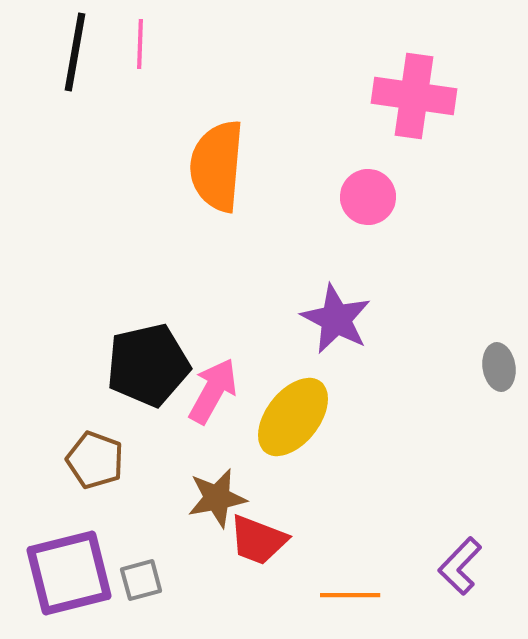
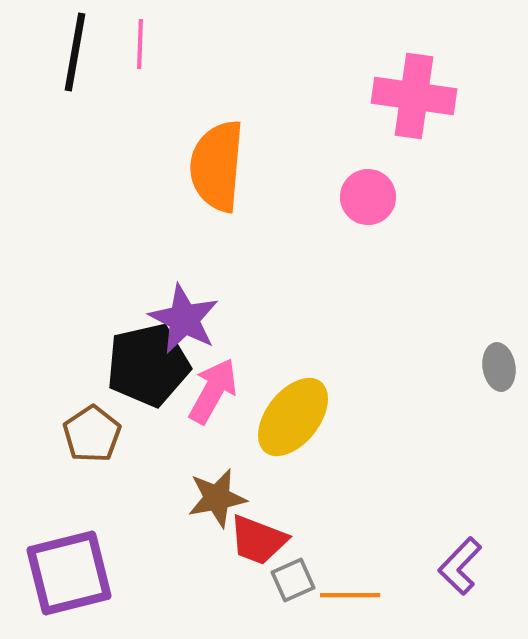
purple star: moved 152 px left
brown pentagon: moved 3 px left, 26 px up; rotated 18 degrees clockwise
gray square: moved 152 px right; rotated 9 degrees counterclockwise
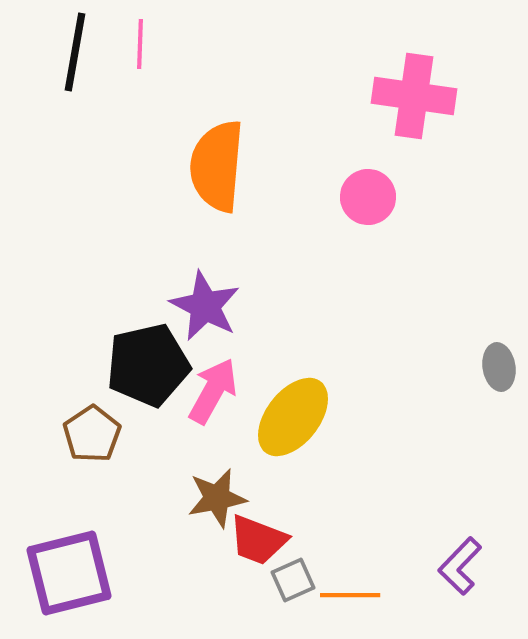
purple star: moved 21 px right, 13 px up
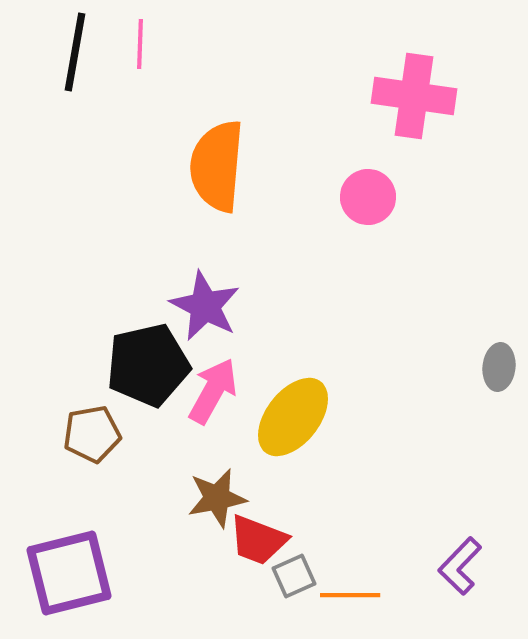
gray ellipse: rotated 15 degrees clockwise
brown pentagon: rotated 24 degrees clockwise
gray square: moved 1 px right, 4 px up
